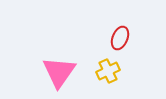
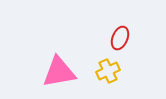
pink triangle: rotated 45 degrees clockwise
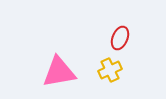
yellow cross: moved 2 px right, 1 px up
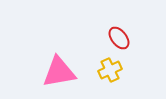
red ellipse: moved 1 px left; rotated 60 degrees counterclockwise
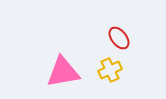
pink triangle: moved 4 px right
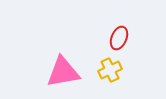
red ellipse: rotated 60 degrees clockwise
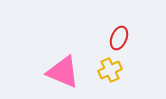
pink triangle: rotated 33 degrees clockwise
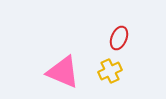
yellow cross: moved 1 px down
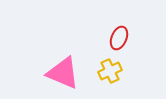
pink triangle: moved 1 px down
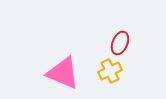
red ellipse: moved 1 px right, 5 px down
